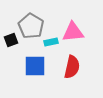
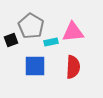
red semicircle: moved 1 px right; rotated 10 degrees counterclockwise
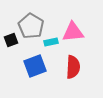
blue square: rotated 20 degrees counterclockwise
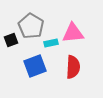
pink triangle: moved 1 px down
cyan rectangle: moved 1 px down
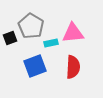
black square: moved 1 px left, 2 px up
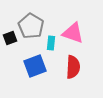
pink triangle: rotated 25 degrees clockwise
cyan rectangle: rotated 72 degrees counterclockwise
